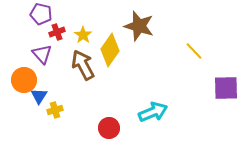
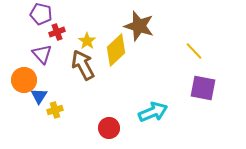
yellow star: moved 4 px right, 6 px down
yellow diamond: moved 6 px right; rotated 12 degrees clockwise
purple square: moved 23 px left; rotated 12 degrees clockwise
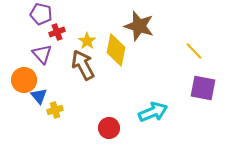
yellow diamond: rotated 36 degrees counterclockwise
blue triangle: rotated 12 degrees counterclockwise
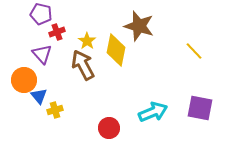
purple square: moved 3 px left, 20 px down
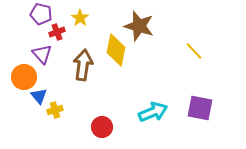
yellow star: moved 7 px left, 23 px up
brown arrow: rotated 36 degrees clockwise
orange circle: moved 3 px up
red circle: moved 7 px left, 1 px up
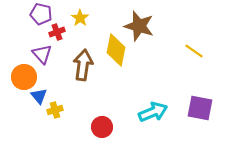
yellow line: rotated 12 degrees counterclockwise
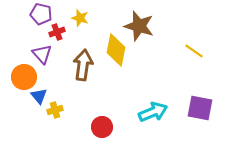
yellow star: rotated 18 degrees counterclockwise
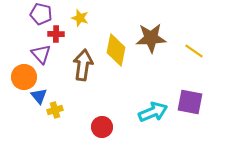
brown star: moved 12 px right, 12 px down; rotated 20 degrees counterclockwise
red cross: moved 1 px left, 2 px down; rotated 21 degrees clockwise
purple triangle: moved 1 px left
purple square: moved 10 px left, 6 px up
